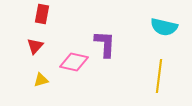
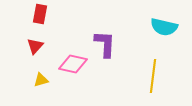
red rectangle: moved 2 px left
pink diamond: moved 1 px left, 2 px down
yellow line: moved 6 px left
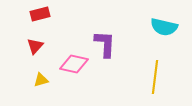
red rectangle: rotated 66 degrees clockwise
pink diamond: moved 1 px right
yellow line: moved 2 px right, 1 px down
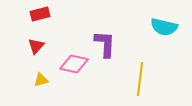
red triangle: moved 1 px right
yellow line: moved 15 px left, 2 px down
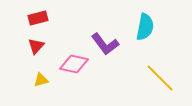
red rectangle: moved 2 px left, 4 px down
cyan semicircle: moved 19 px left; rotated 92 degrees counterclockwise
purple L-shape: rotated 140 degrees clockwise
yellow line: moved 20 px right, 1 px up; rotated 52 degrees counterclockwise
